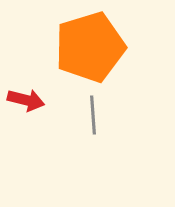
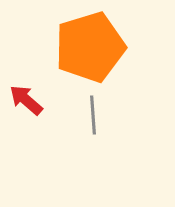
red arrow: rotated 153 degrees counterclockwise
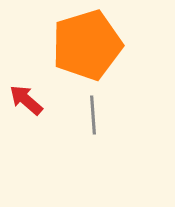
orange pentagon: moved 3 px left, 2 px up
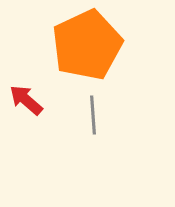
orange pentagon: rotated 8 degrees counterclockwise
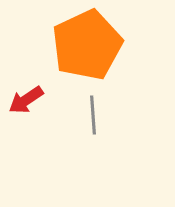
red arrow: rotated 75 degrees counterclockwise
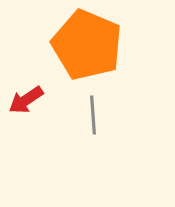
orange pentagon: rotated 24 degrees counterclockwise
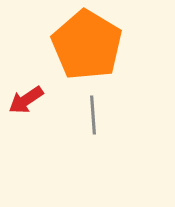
orange pentagon: rotated 8 degrees clockwise
